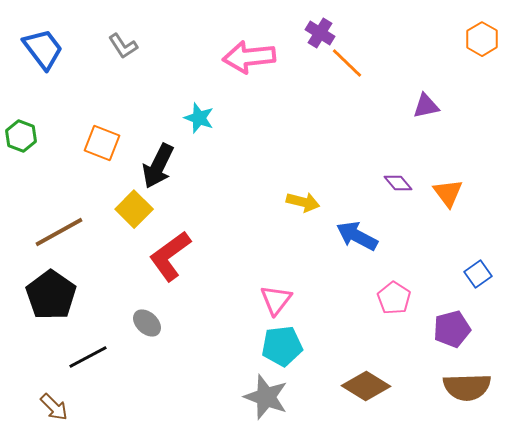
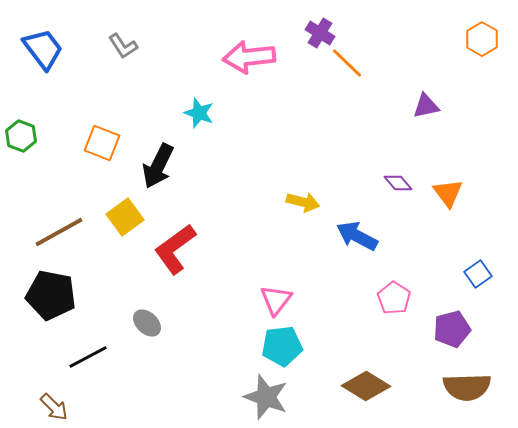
cyan star: moved 5 px up
yellow square: moved 9 px left, 8 px down; rotated 9 degrees clockwise
red L-shape: moved 5 px right, 7 px up
black pentagon: rotated 24 degrees counterclockwise
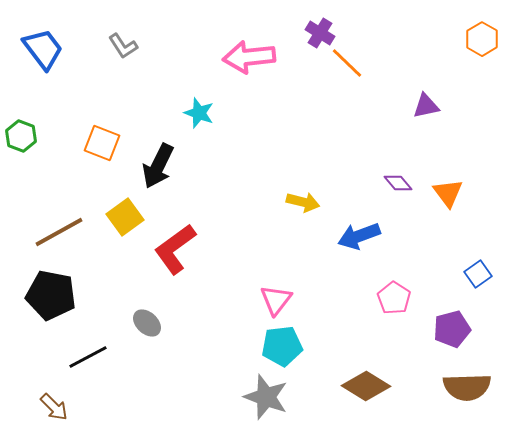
blue arrow: moved 2 px right; rotated 48 degrees counterclockwise
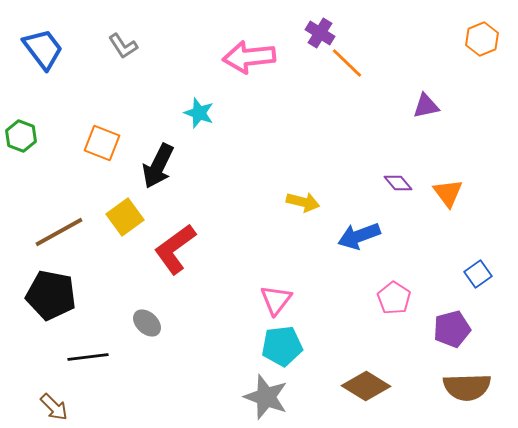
orange hexagon: rotated 8 degrees clockwise
black line: rotated 21 degrees clockwise
